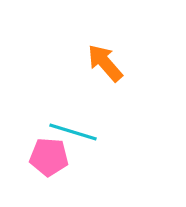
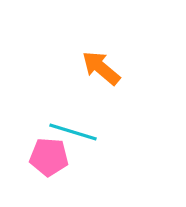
orange arrow: moved 4 px left, 5 px down; rotated 9 degrees counterclockwise
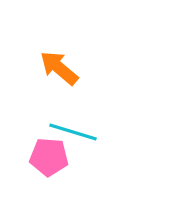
orange arrow: moved 42 px left
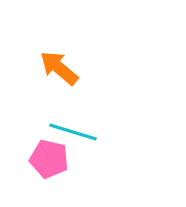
pink pentagon: moved 2 px down; rotated 9 degrees clockwise
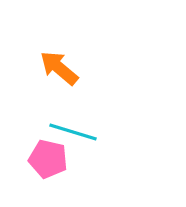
pink pentagon: moved 1 px left
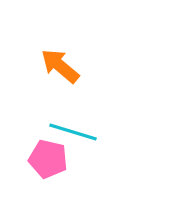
orange arrow: moved 1 px right, 2 px up
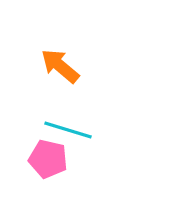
cyan line: moved 5 px left, 2 px up
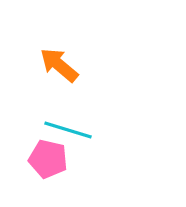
orange arrow: moved 1 px left, 1 px up
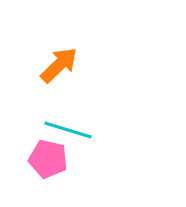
orange arrow: rotated 96 degrees clockwise
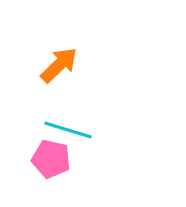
pink pentagon: moved 3 px right
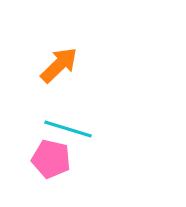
cyan line: moved 1 px up
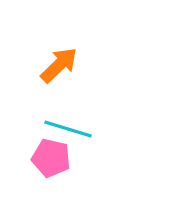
pink pentagon: moved 1 px up
